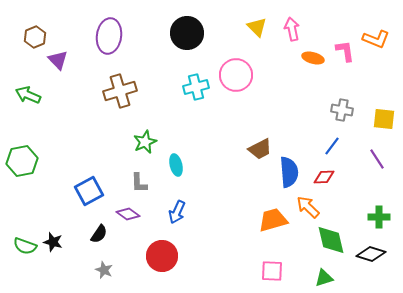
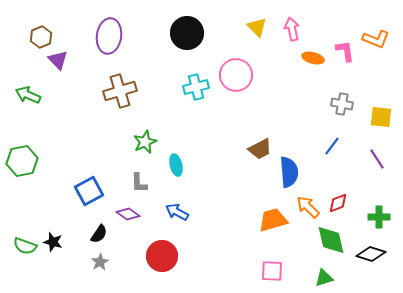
brown hexagon: moved 6 px right
gray cross: moved 6 px up
yellow square: moved 3 px left, 2 px up
red diamond: moved 14 px right, 26 px down; rotated 20 degrees counterclockwise
blue arrow: rotated 95 degrees clockwise
gray star: moved 4 px left, 8 px up; rotated 18 degrees clockwise
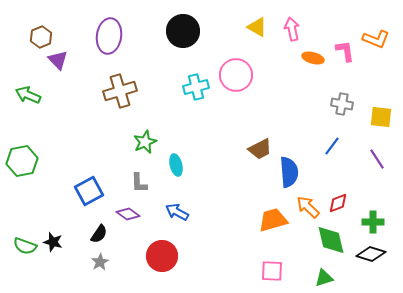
yellow triangle: rotated 15 degrees counterclockwise
black circle: moved 4 px left, 2 px up
green cross: moved 6 px left, 5 px down
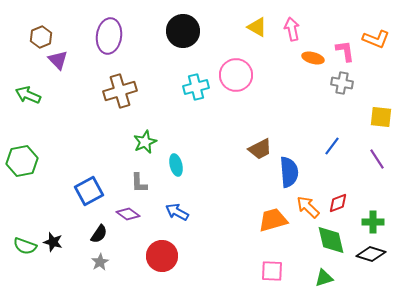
gray cross: moved 21 px up
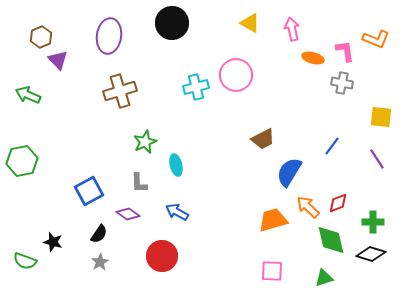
yellow triangle: moved 7 px left, 4 px up
black circle: moved 11 px left, 8 px up
brown trapezoid: moved 3 px right, 10 px up
blue semicircle: rotated 144 degrees counterclockwise
green semicircle: moved 15 px down
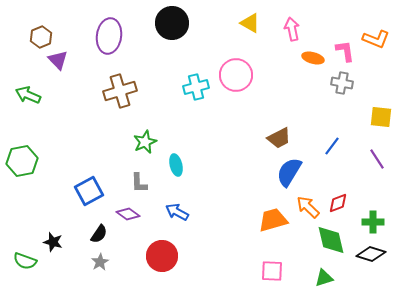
brown trapezoid: moved 16 px right, 1 px up
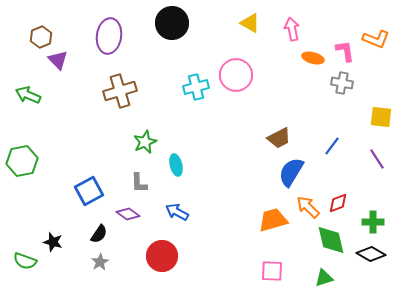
blue semicircle: moved 2 px right
black diamond: rotated 12 degrees clockwise
